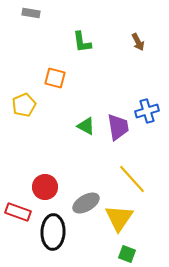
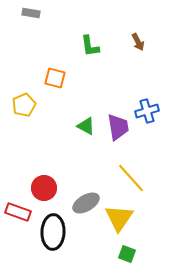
green L-shape: moved 8 px right, 4 px down
yellow line: moved 1 px left, 1 px up
red circle: moved 1 px left, 1 px down
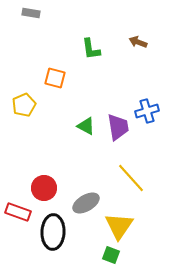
brown arrow: rotated 138 degrees clockwise
green L-shape: moved 1 px right, 3 px down
yellow triangle: moved 8 px down
green square: moved 16 px left, 1 px down
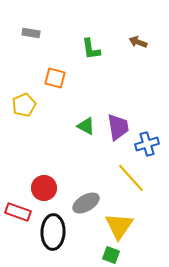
gray rectangle: moved 20 px down
blue cross: moved 33 px down
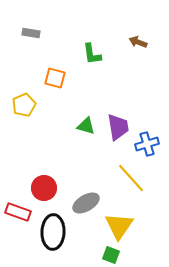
green L-shape: moved 1 px right, 5 px down
green triangle: rotated 12 degrees counterclockwise
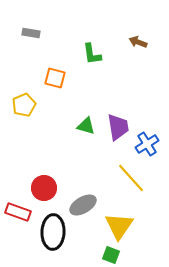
blue cross: rotated 15 degrees counterclockwise
gray ellipse: moved 3 px left, 2 px down
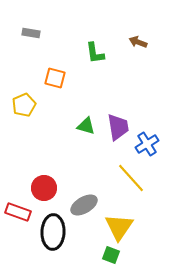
green L-shape: moved 3 px right, 1 px up
gray ellipse: moved 1 px right
yellow triangle: moved 1 px down
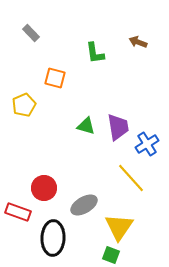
gray rectangle: rotated 36 degrees clockwise
black ellipse: moved 6 px down
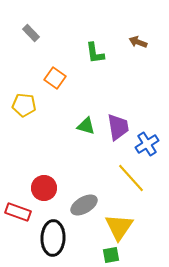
orange square: rotated 20 degrees clockwise
yellow pentagon: rotated 30 degrees clockwise
green square: rotated 30 degrees counterclockwise
